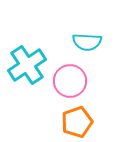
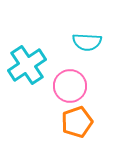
pink circle: moved 5 px down
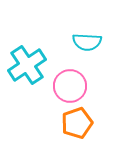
orange pentagon: moved 1 px down
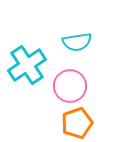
cyan semicircle: moved 10 px left; rotated 12 degrees counterclockwise
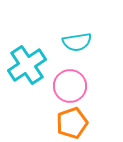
orange pentagon: moved 5 px left
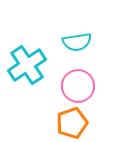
pink circle: moved 8 px right
